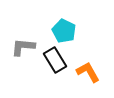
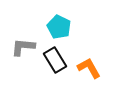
cyan pentagon: moved 5 px left, 4 px up
orange L-shape: moved 1 px right, 4 px up
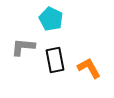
cyan pentagon: moved 8 px left, 8 px up
black rectangle: rotated 20 degrees clockwise
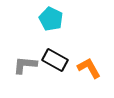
gray L-shape: moved 2 px right, 18 px down
black rectangle: rotated 50 degrees counterclockwise
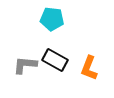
cyan pentagon: moved 1 px right; rotated 20 degrees counterclockwise
orange L-shape: rotated 130 degrees counterclockwise
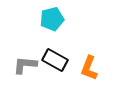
cyan pentagon: rotated 20 degrees counterclockwise
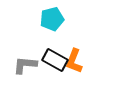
orange L-shape: moved 15 px left, 7 px up
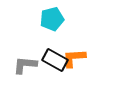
orange L-shape: moved 3 px up; rotated 65 degrees clockwise
